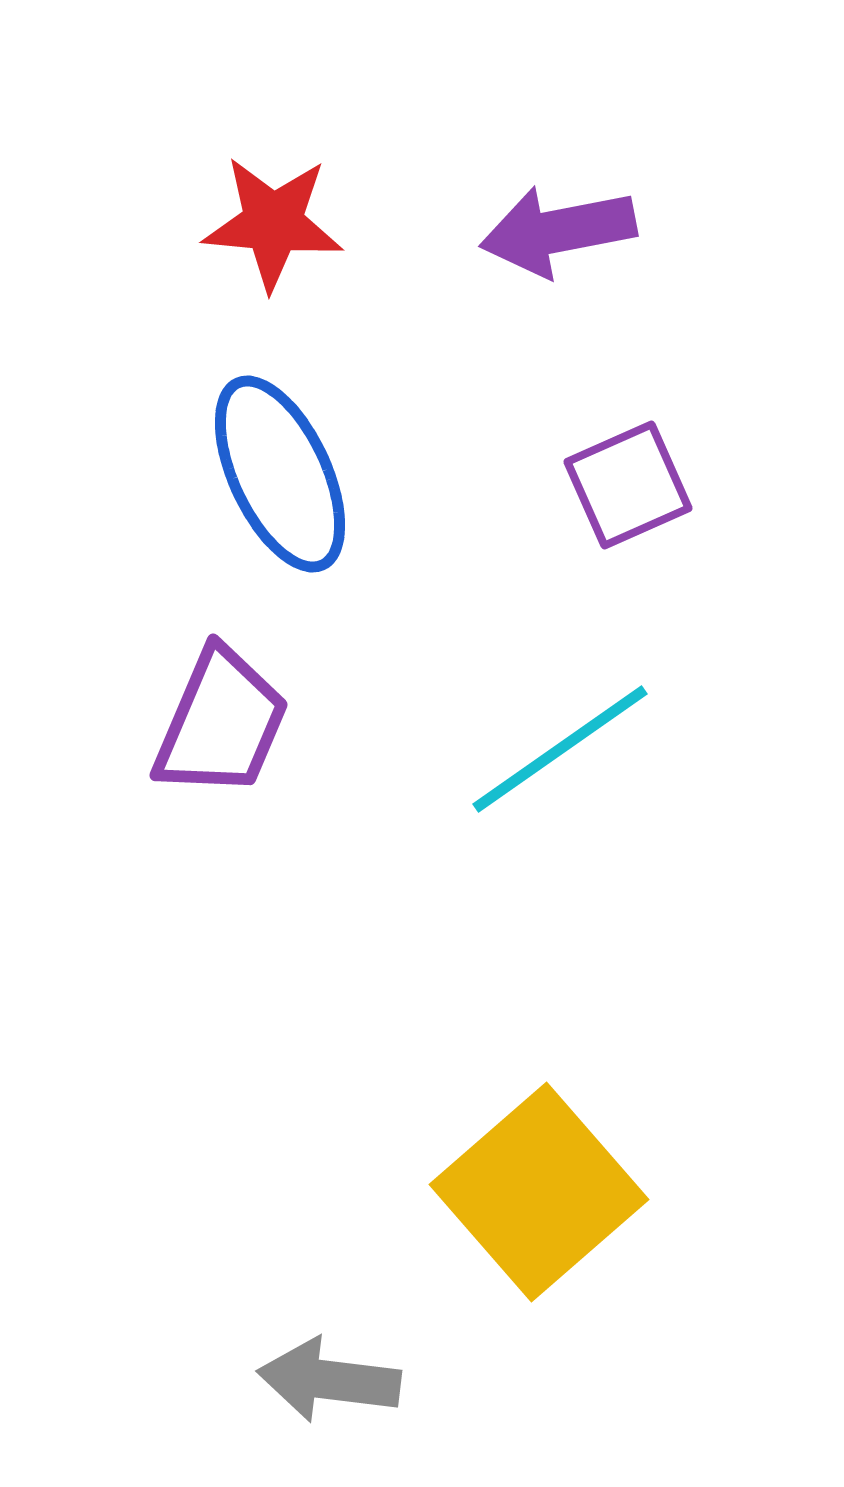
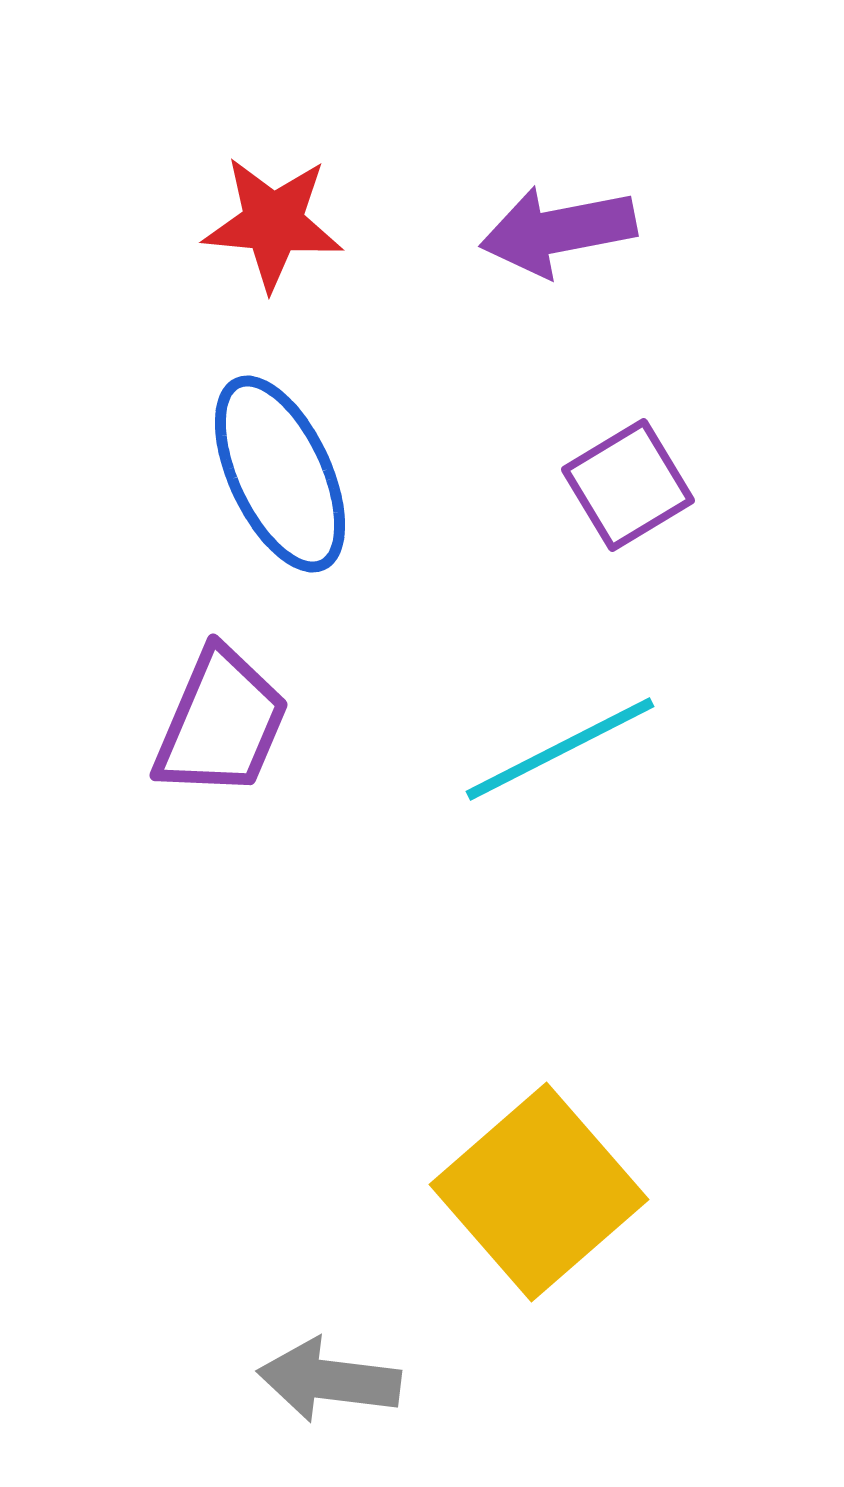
purple square: rotated 7 degrees counterclockwise
cyan line: rotated 8 degrees clockwise
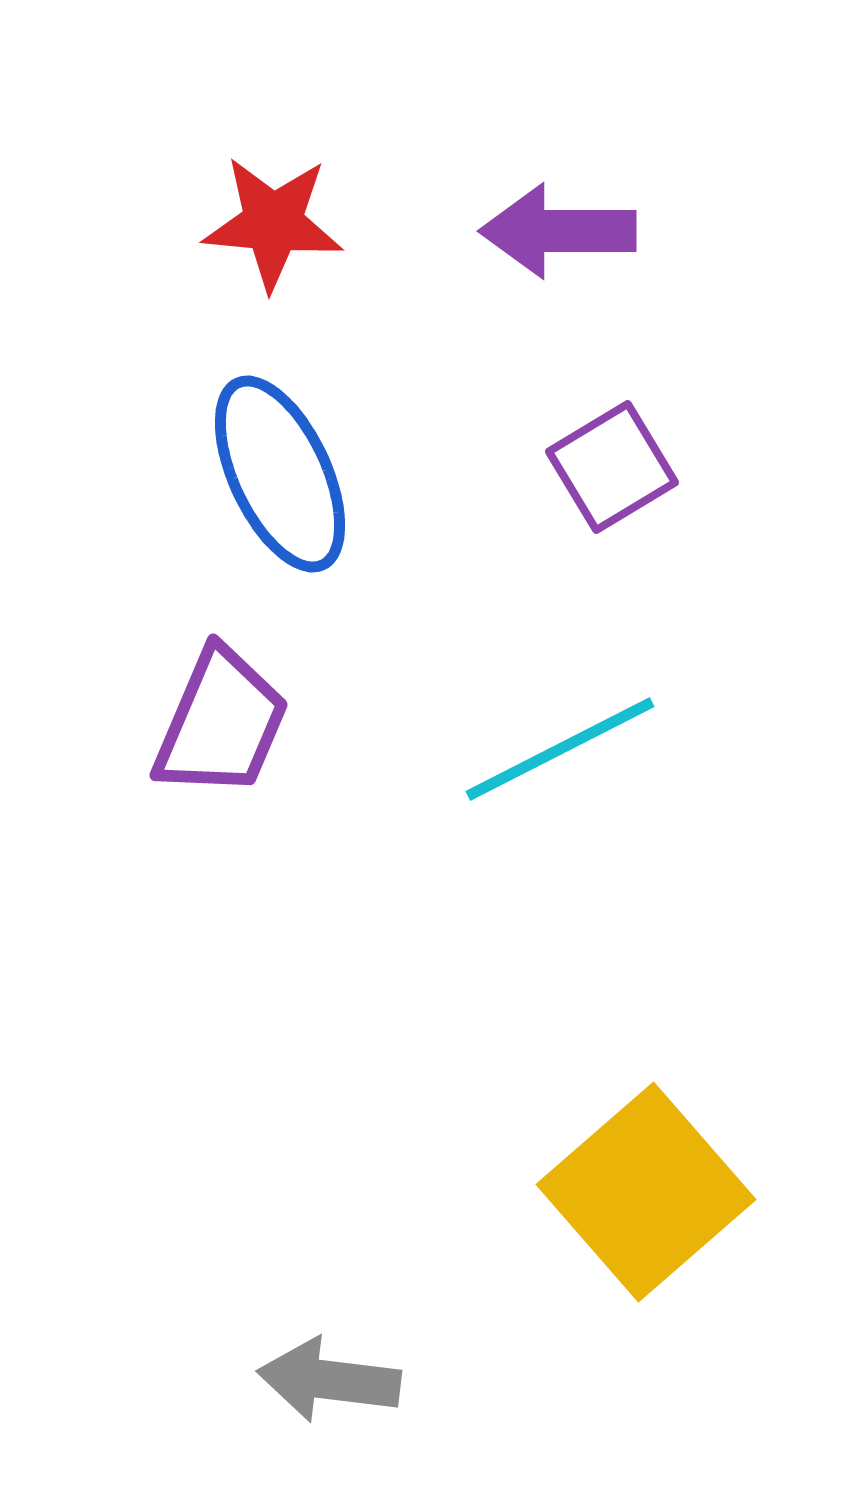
purple arrow: rotated 11 degrees clockwise
purple square: moved 16 px left, 18 px up
yellow square: moved 107 px right
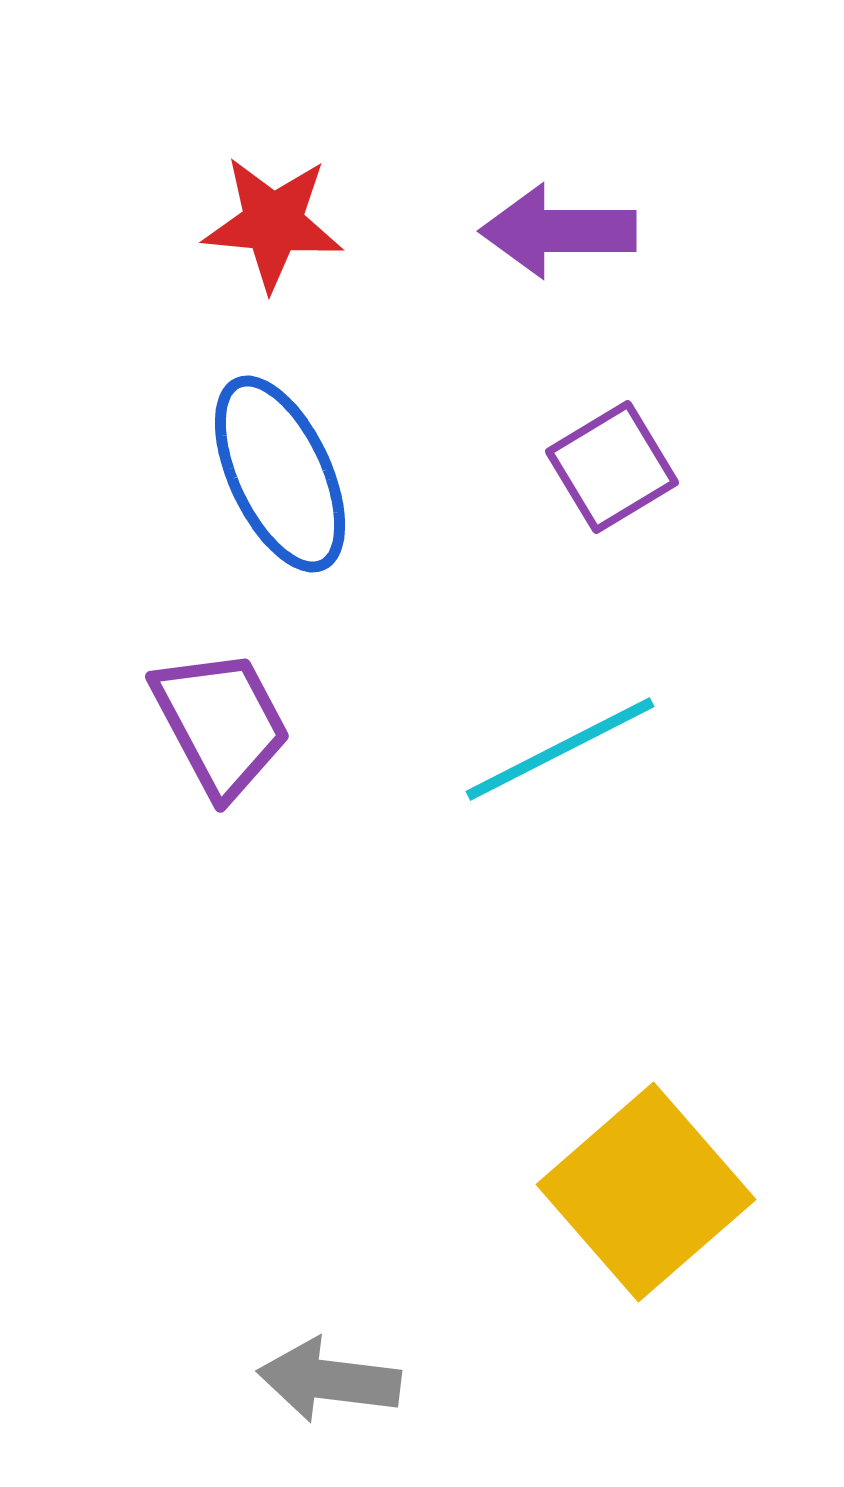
purple trapezoid: rotated 51 degrees counterclockwise
